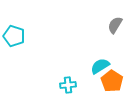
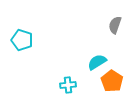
gray semicircle: rotated 12 degrees counterclockwise
cyan pentagon: moved 8 px right, 4 px down
cyan semicircle: moved 3 px left, 4 px up
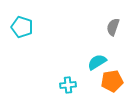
gray semicircle: moved 2 px left, 2 px down
cyan pentagon: moved 13 px up
orange pentagon: rotated 30 degrees clockwise
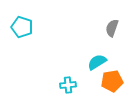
gray semicircle: moved 1 px left, 1 px down
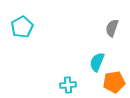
cyan pentagon: rotated 25 degrees clockwise
cyan semicircle: rotated 36 degrees counterclockwise
orange pentagon: moved 2 px right, 1 px down
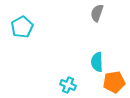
gray semicircle: moved 15 px left, 15 px up
cyan semicircle: rotated 24 degrees counterclockwise
cyan cross: rotated 28 degrees clockwise
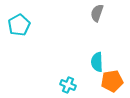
cyan pentagon: moved 3 px left, 2 px up
orange pentagon: moved 2 px left, 1 px up
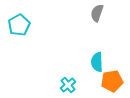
cyan cross: rotated 28 degrees clockwise
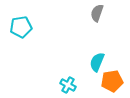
cyan pentagon: moved 2 px right, 2 px down; rotated 20 degrees clockwise
cyan semicircle: rotated 24 degrees clockwise
cyan cross: rotated 21 degrees counterclockwise
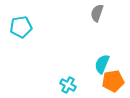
cyan semicircle: moved 5 px right, 2 px down
orange pentagon: moved 1 px right
